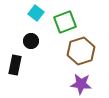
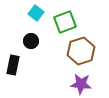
black rectangle: moved 2 px left
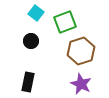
black rectangle: moved 15 px right, 17 px down
purple star: rotated 20 degrees clockwise
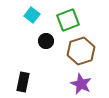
cyan square: moved 4 px left, 2 px down
green square: moved 3 px right, 2 px up
black circle: moved 15 px right
black rectangle: moved 5 px left
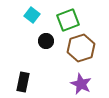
brown hexagon: moved 3 px up
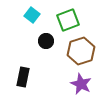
brown hexagon: moved 3 px down
black rectangle: moved 5 px up
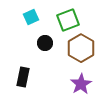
cyan square: moved 1 px left, 2 px down; rotated 28 degrees clockwise
black circle: moved 1 px left, 2 px down
brown hexagon: moved 3 px up; rotated 12 degrees counterclockwise
purple star: rotated 15 degrees clockwise
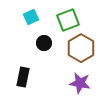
black circle: moved 1 px left
purple star: moved 1 px left, 1 px up; rotated 30 degrees counterclockwise
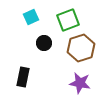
brown hexagon: rotated 12 degrees clockwise
